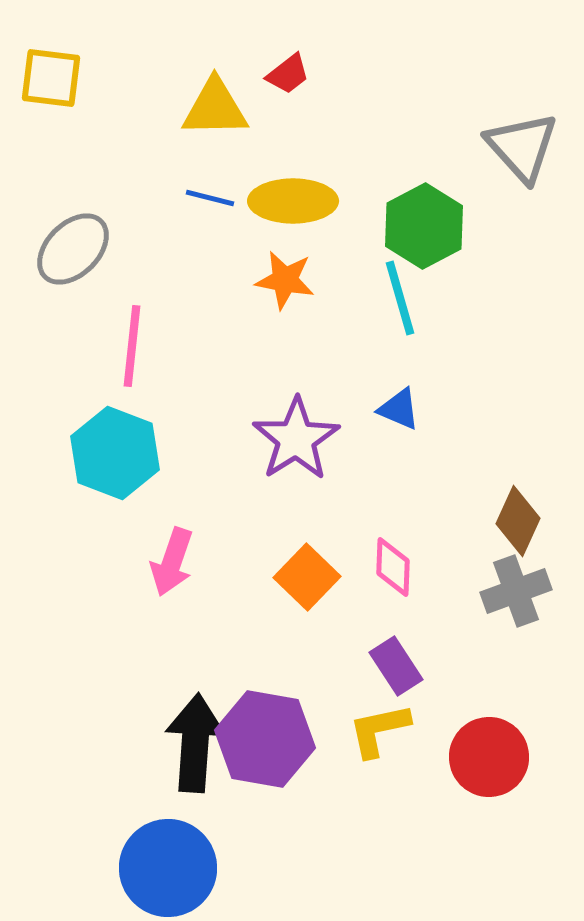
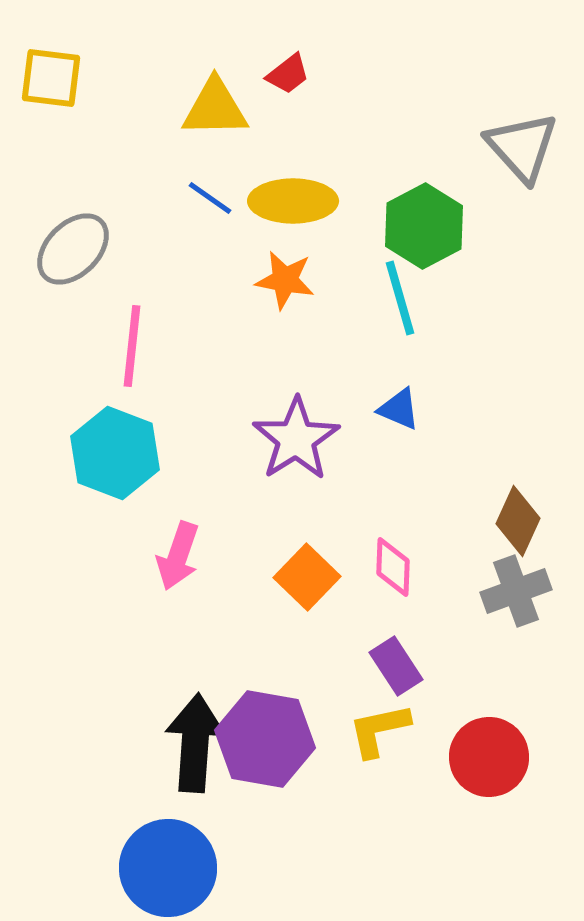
blue line: rotated 21 degrees clockwise
pink arrow: moved 6 px right, 6 px up
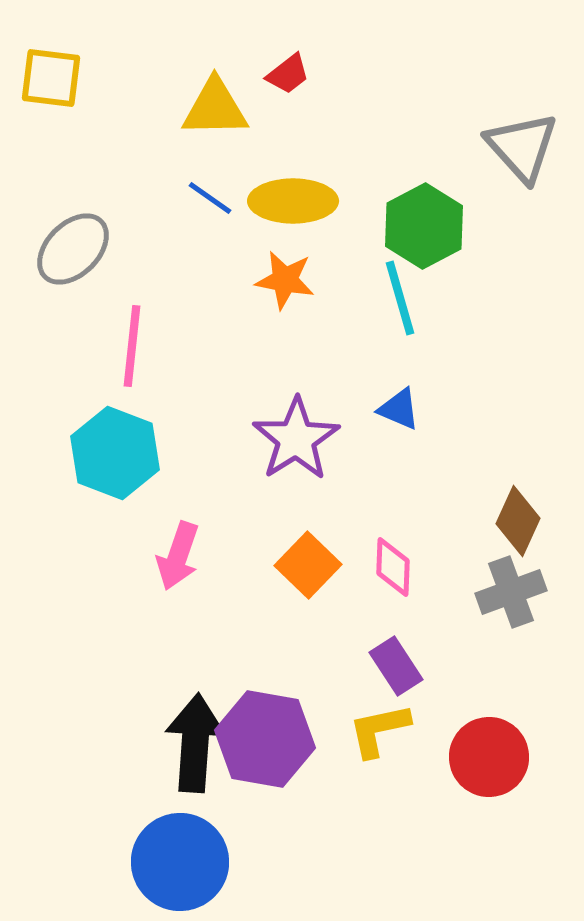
orange square: moved 1 px right, 12 px up
gray cross: moved 5 px left, 1 px down
blue circle: moved 12 px right, 6 px up
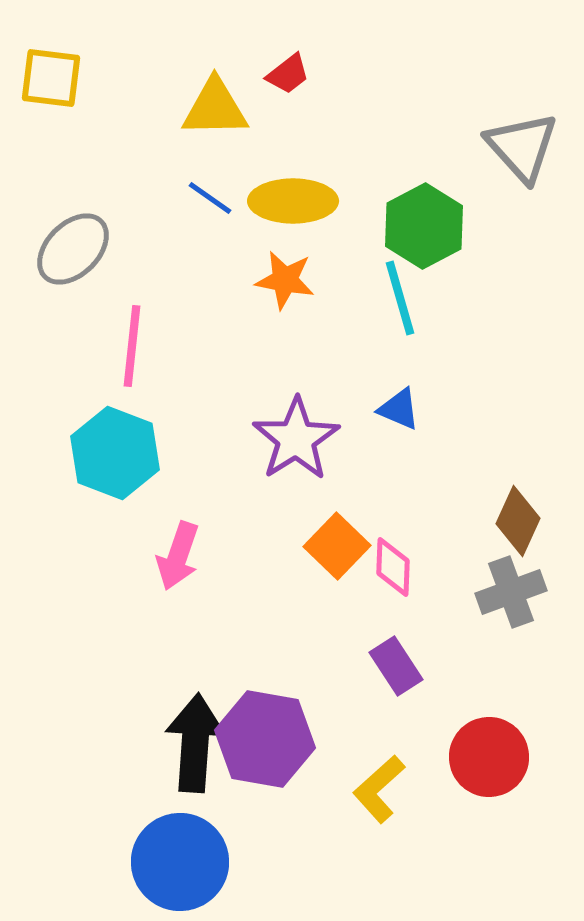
orange square: moved 29 px right, 19 px up
yellow L-shape: moved 59 px down; rotated 30 degrees counterclockwise
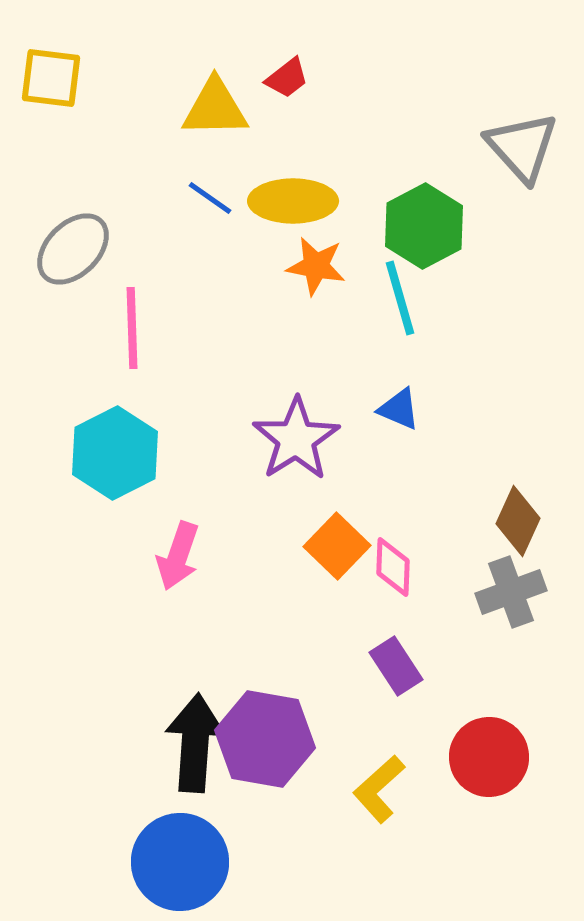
red trapezoid: moved 1 px left, 4 px down
orange star: moved 31 px right, 14 px up
pink line: moved 18 px up; rotated 8 degrees counterclockwise
cyan hexagon: rotated 12 degrees clockwise
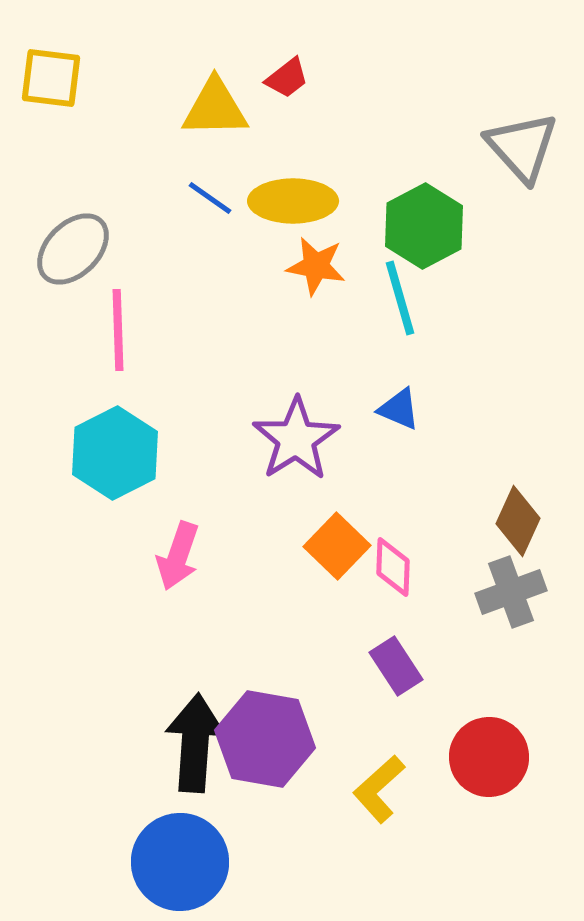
pink line: moved 14 px left, 2 px down
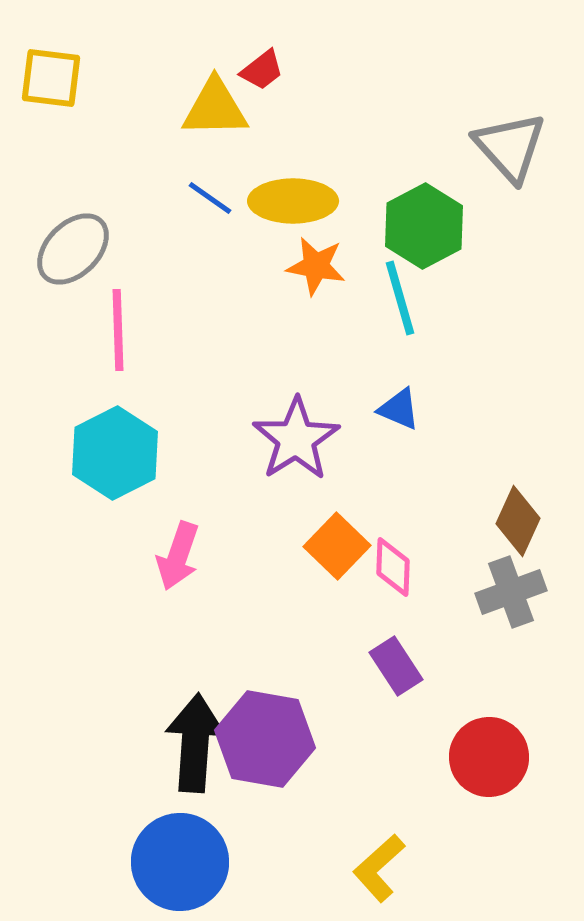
red trapezoid: moved 25 px left, 8 px up
gray triangle: moved 12 px left
yellow L-shape: moved 79 px down
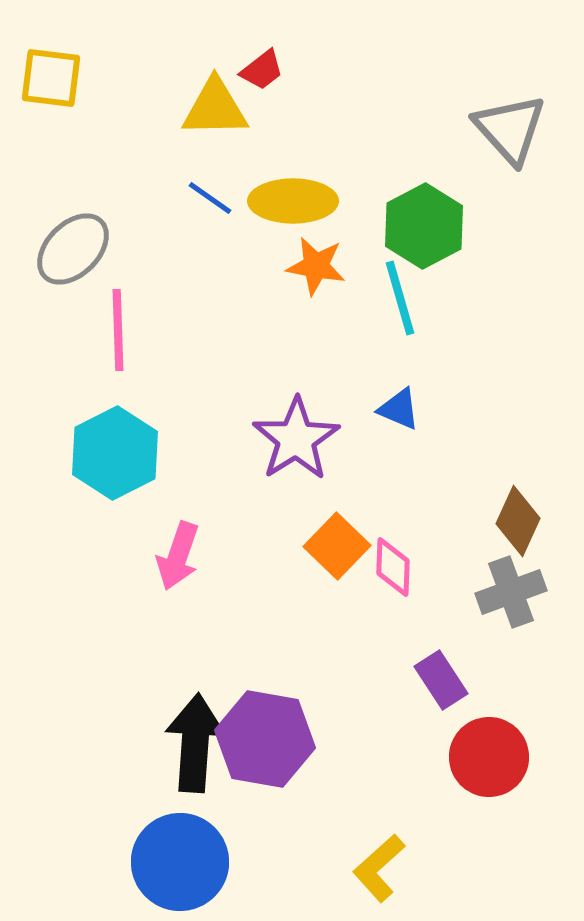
gray triangle: moved 18 px up
purple rectangle: moved 45 px right, 14 px down
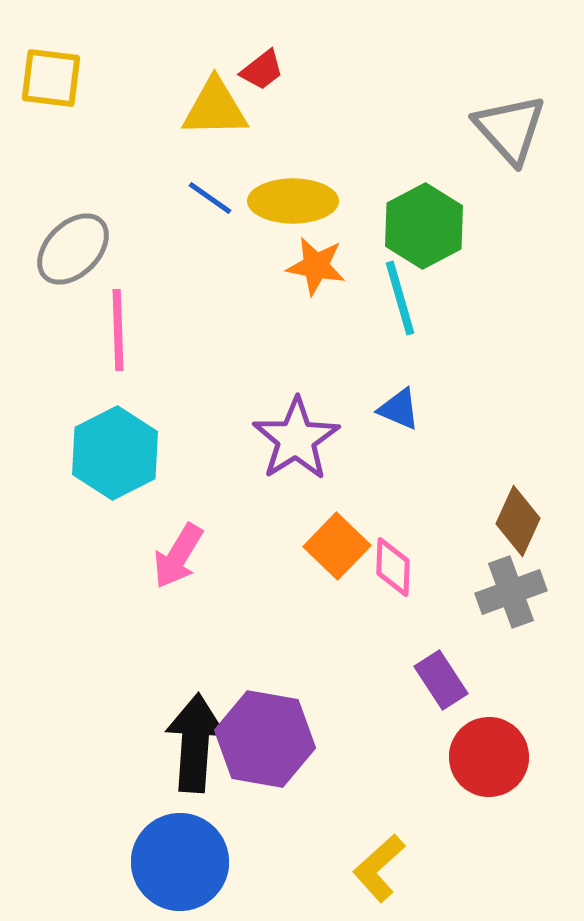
pink arrow: rotated 12 degrees clockwise
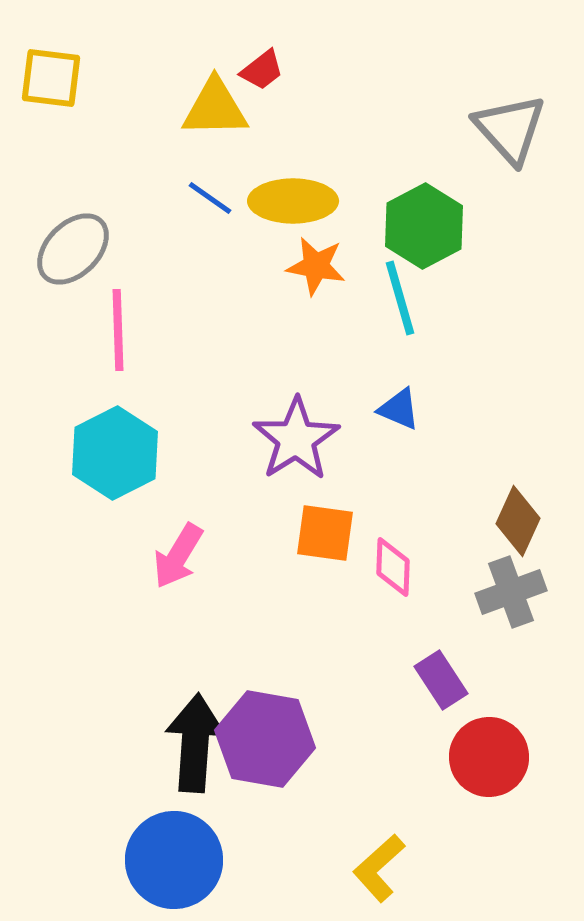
orange square: moved 12 px left, 13 px up; rotated 36 degrees counterclockwise
blue circle: moved 6 px left, 2 px up
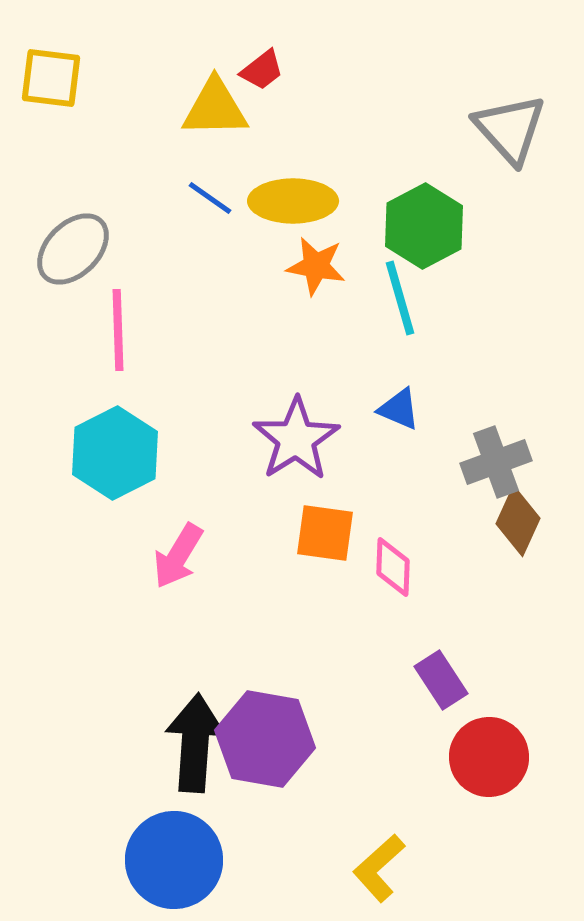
gray cross: moved 15 px left, 130 px up
